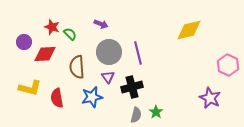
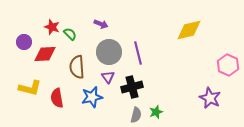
green star: rotated 16 degrees clockwise
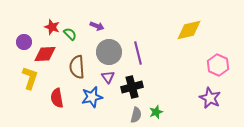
purple arrow: moved 4 px left, 2 px down
pink hexagon: moved 10 px left
yellow L-shape: moved 10 px up; rotated 85 degrees counterclockwise
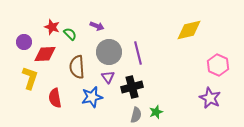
red semicircle: moved 2 px left
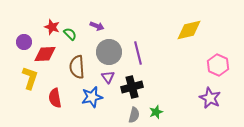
gray semicircle: moved 2 px left
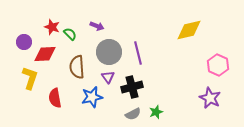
gray semicircle: moved 1 px left, 1 px up; rotated 49 degrees clockwise
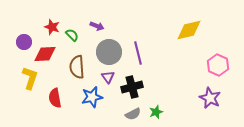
green semicircle: moved 2 px right, 1 px down
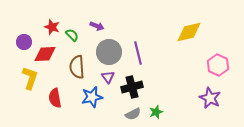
yellow diamond: moved 2 px down
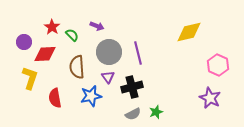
red star: rotated 14 degrees clockwise
blue star: moved 1 px left, 1 px up
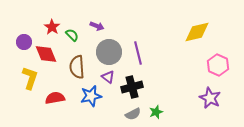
yellow diamond: moved 8 px right
red diamond: moved 1 px right; rotated 70 degrees clockwise
purple triangle: rotated 16 degrees counterclockwise
red semicircle: rotated 90 degrees clockwise
